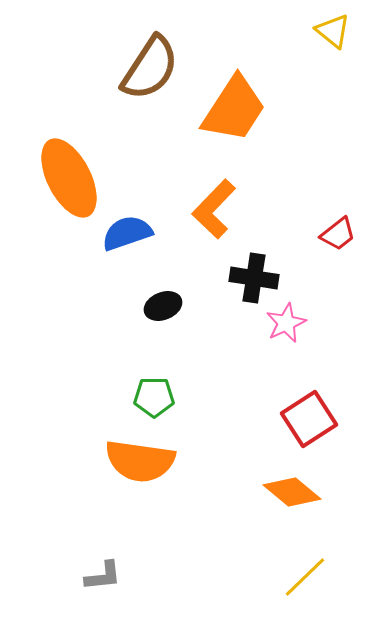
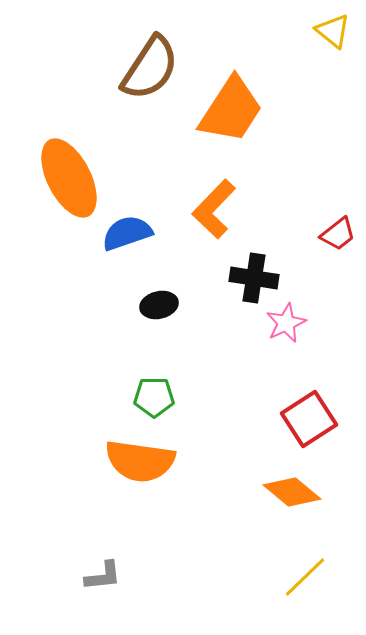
orange trapezoid: moved 3 px left, 1 px down
black ellipse: moved 4 px left, 1 px up; rotated 9 degrees clockwise
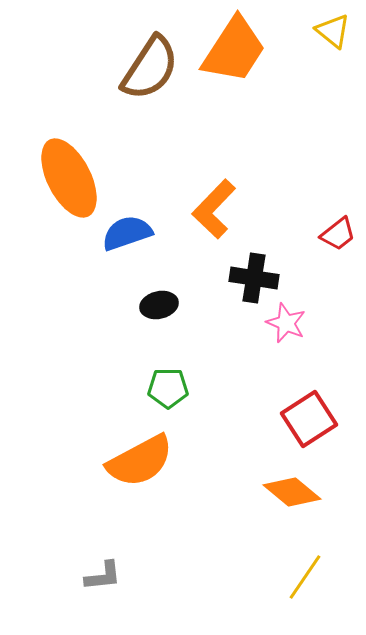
orange trapezoid: moved 3 px right, 60 px up
pink star: rotated 24 degrees counterclockwise
green pentagon: moved 14 px right, 9 px up
orange semicircle: rotated 36 degrees counterclockwise
yellow line: rotated 12 degrees counterclockwise
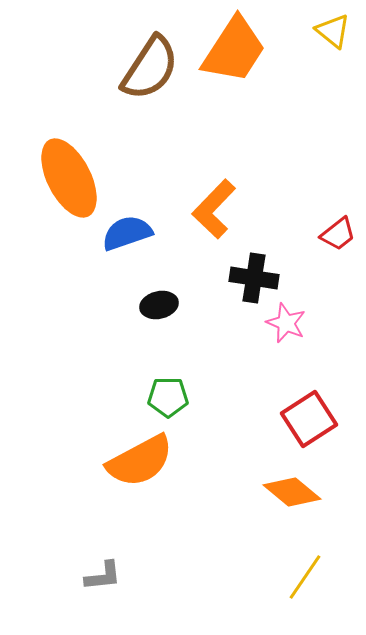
green pentagon: moved 9 px down
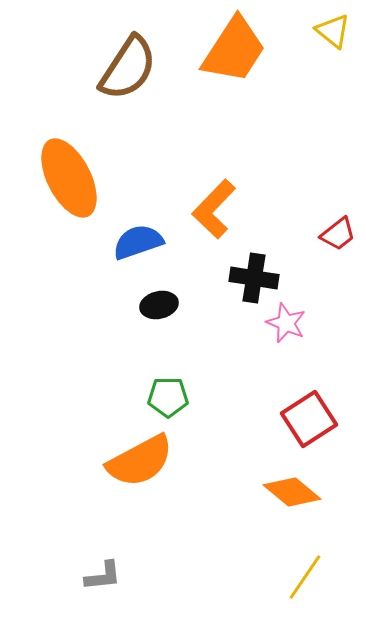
brown semicircle: moved 22 px left
blue semicircle: moved 11 px right, 9 px down
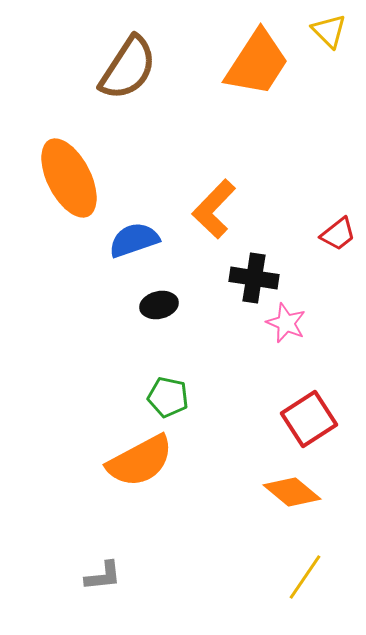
yellow triangle: moved 4 px left; rotated 6 degrees clockwise
orange trapezoid: moved 23 px right, 13 px down
blue semicircle: moved 4 px left, 2 px up
green pentagon: rotated 12 degrees clockwise
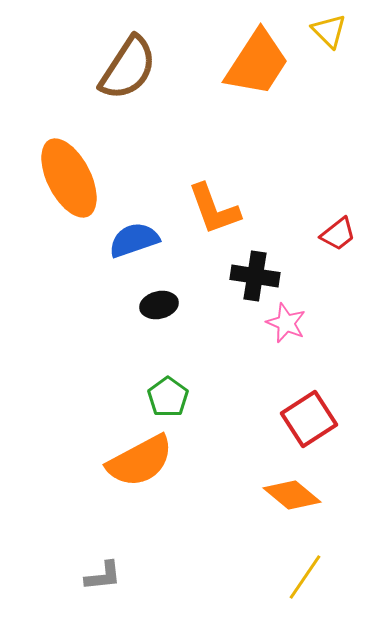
orange L-shape: rotated 64 degrees counterclockwise
black cross: moved 1 px right, 2 px up
green pentagon: rotated 24 degrees clockwise
orange diamond: moved 3 px down
